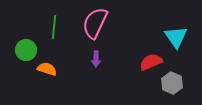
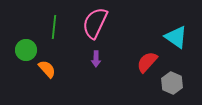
cyan triangle: rotated 20 degrees counterclockwise
red semicircle: moved 4 px left; rotated 25 degrees counterclockwise
orange semicircle: rotated 30 degrees clockwise
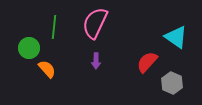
green circle: moved 3 px right, 2 px up
purple arrow: moved 2 px down
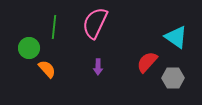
purple arrow: moved 2 px right, 6 px down
gray hexagon: moved 1 px right, 5 px up; rotated 25 degrees counterclockwise
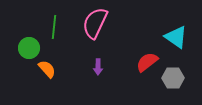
red semicircle: rotated 10 degrees clockwise
